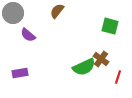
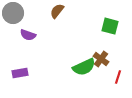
purple semicircle: rotated 21 degrees counterclockwise
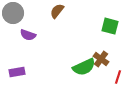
purple rectangle: moved 3 px left, 1 px up
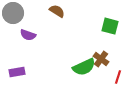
brown semicircle: rotated 84 degrees clockwise
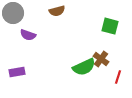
brown semicircle: rotated 133 degrees clockwise
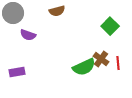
green square: rotated 30 degrees clockwise
red line: moved 14 px up; rotated 24 degrees counterclockwise
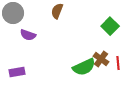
brown semicircle: rotated 126 degrees clockwise
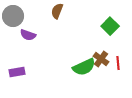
gray circle: moved 3 px down
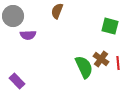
green square: rotated 30 degrees counterclockwise
purple semicircle: rotated 21 degrees counterclockwise
green semicircle: rotated 90 degrees counterclockwise
purple rectangle: moved 9 px down; rotated 56 degrees clockwise
